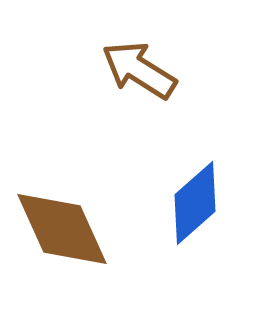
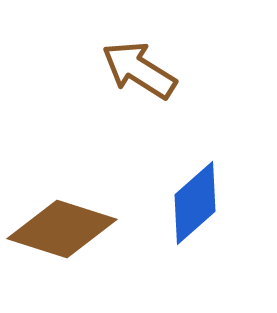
brown diamond: rotated 48 degrees counterclockwise
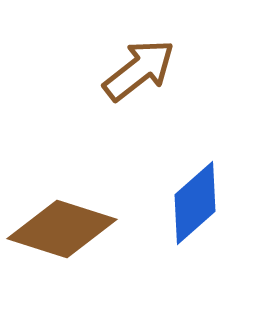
brown arrow: rotated 110 degrees clockwise
